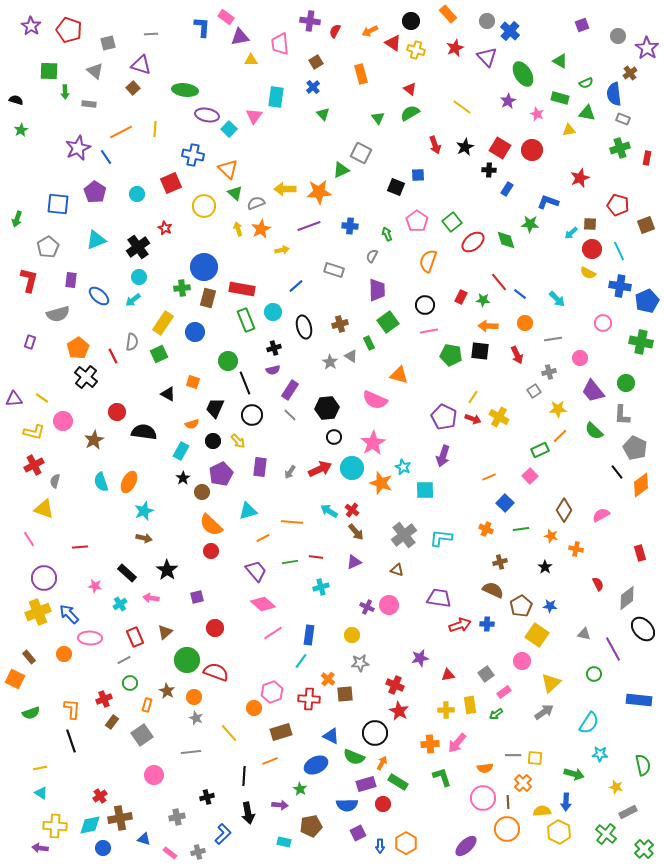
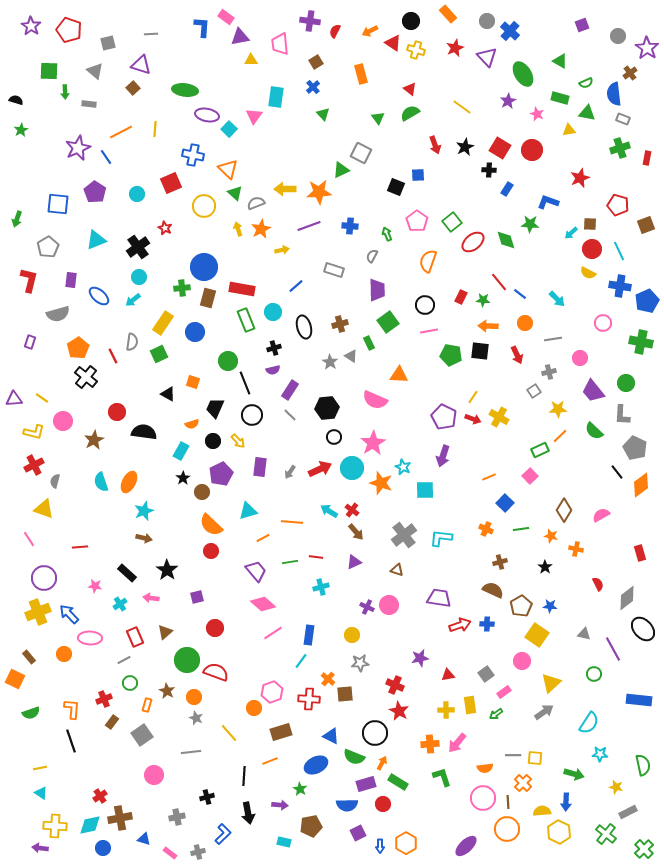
orange triangle at (399, 375): rotated 12 degrees counterclockwise
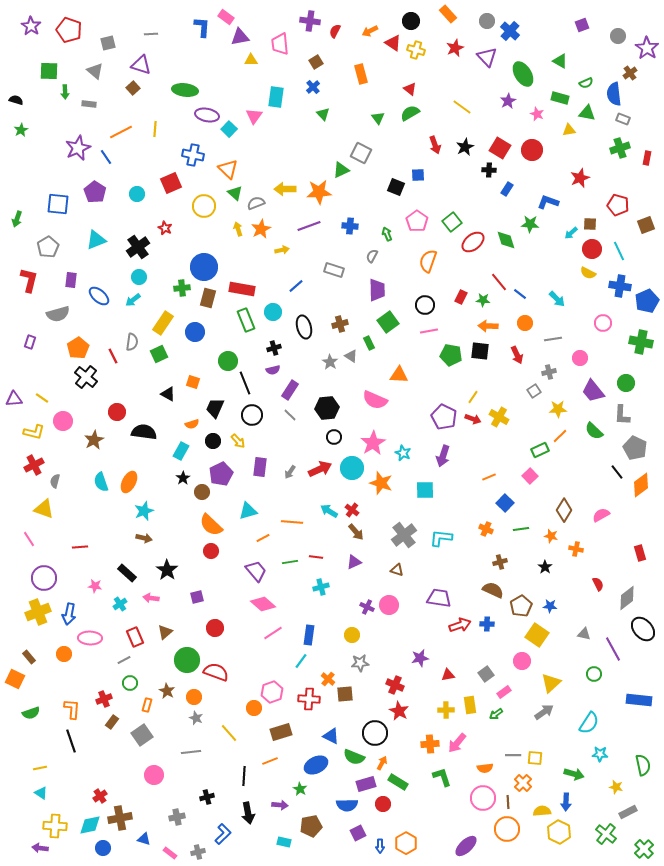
cyan star at (403, 467): moved 14 px up
blue arrow at (69, 614): rotated 125 degrees counterclockwise
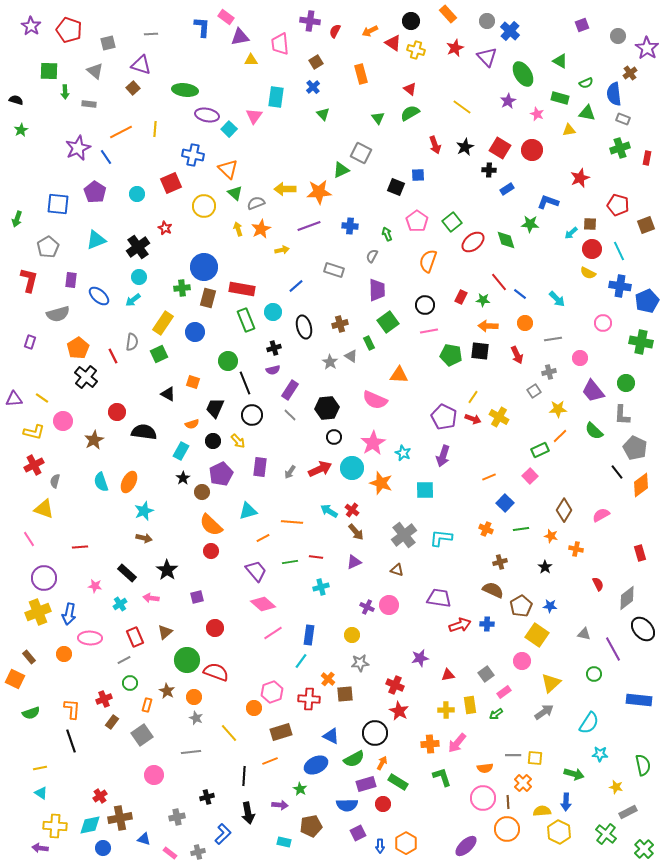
blue rectangle at (507, 189): rotated 24 degrees clockwise
green semicircle at (354, 757): moved 2 px down; rotated 50 degrees counterclockwise
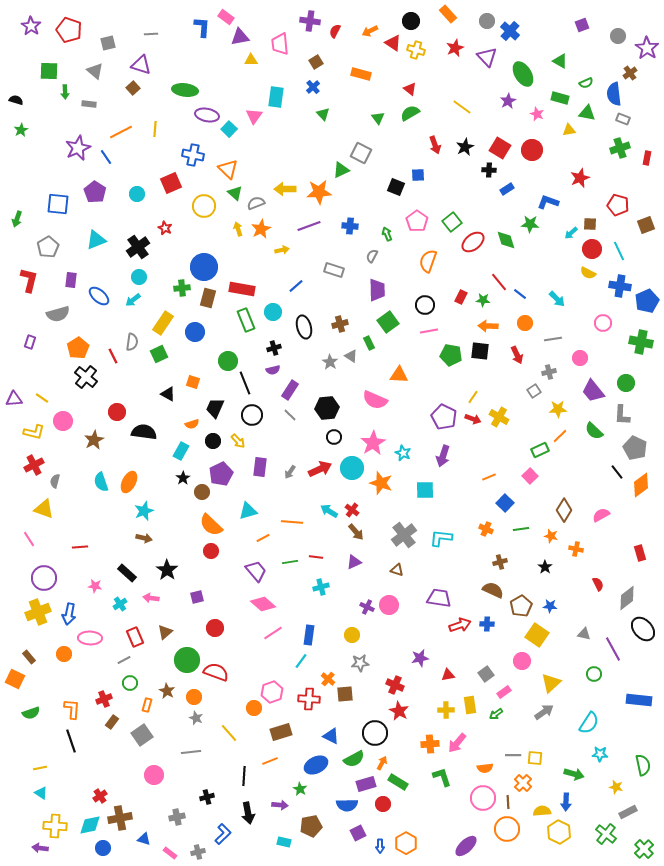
orange rectangle at (361, 74): rotated 60 degrees counterclockwise
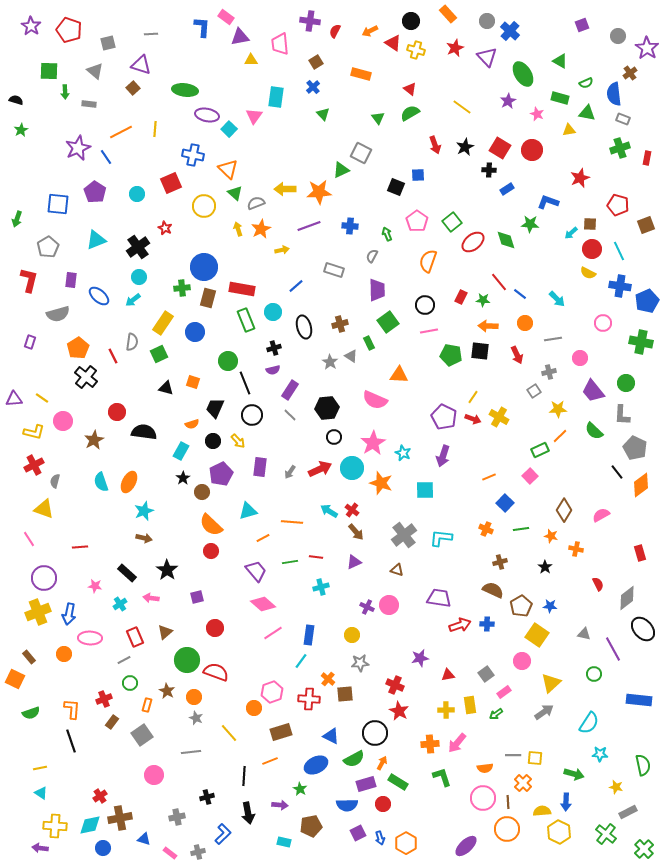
black triangle at (168, 394): moved 2 px left, 6 px up; rotated 14 degrees counterclockwise
blue arrow at (380, 846): moved 8 px up; rotated 16 degrees counterclockwise
